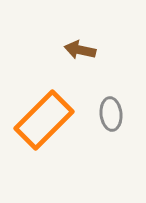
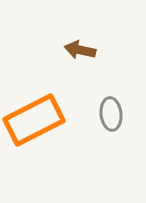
orange rectangle: moved 10 px left; rotated 18 degrees clockwise
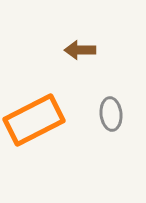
brown arrow: rotated 12 degrees counterclockwise
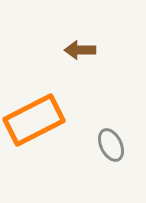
gray ellipse: moved 31 px down; rotated 20 degrees counterclockwise
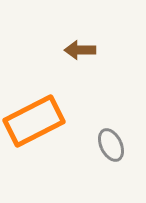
orange rectangle: moved 1 px down
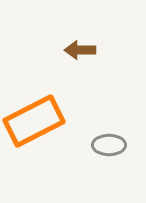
gray ellipse: moved 2 px left; rotated 64 degrees counterclockwise
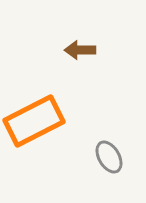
gray ellipse: moved 12 px down; rotated 60 degrees clockwise
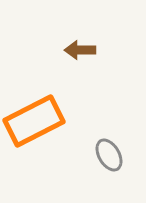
gray ellipse: moved 2 px up
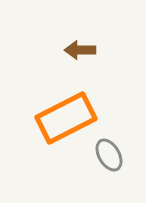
orange rectangle: moved 32 px right, 3 px up
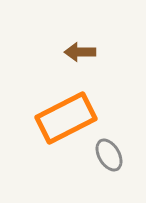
brown arrow: moved 2 px down
